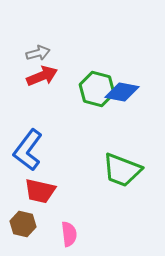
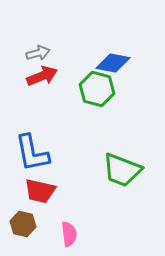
blue diamond: moved 9 px left, 29 px up
blue L-shape: moved 4 px right, 3 px down; rotated 48 degrees counterclockwise
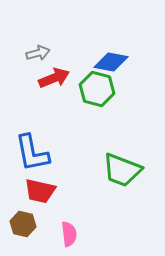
blue diamond: moved 2 px left, 1 px up
red arrow: moved 12 px right, 2 px down
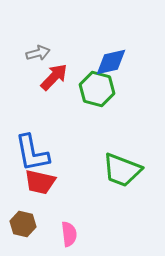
blue diamond: rotated 24 degrees counterclockwise
red arrow: moved 1 px up; rotated 24 degrees counterclockwise
red trapezoid: moved 9 px up
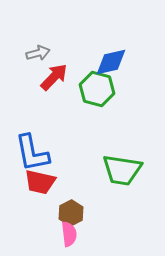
green trapezoid: rotated 12 degrees counterclockwise
brown hexagon: moved 48 px right, 11 px up; rotated 20 degrees clockwise
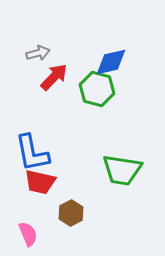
pink semicircle: moved 41 px left; rotated 15 degrees counterclockwise
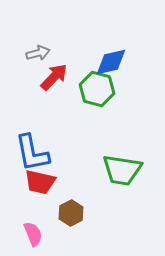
pink semicircle: moved 5 px right
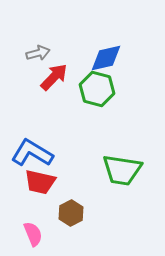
blue diamond: moved 5 px left, 4 px up
blue L-shape: rotated 132 degrees clockwise
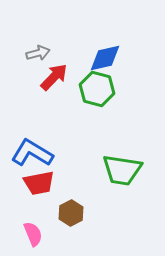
blue diamond: moved 1 px left
red trapezoid: moved 1 px left, 1 px down; rotated 24 degrees counterclockwise
